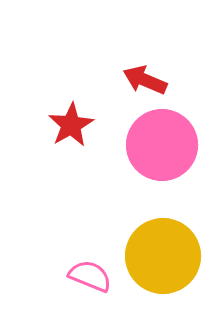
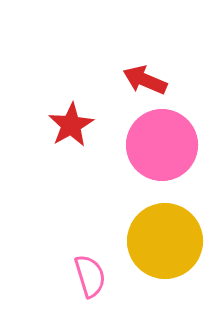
yellow circle: moved 2 px right, 15 px up
pink semicircle: rotated 51 degrees clockwise
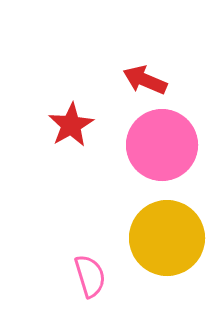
yellow circle: moved 2 px right, 3 px up
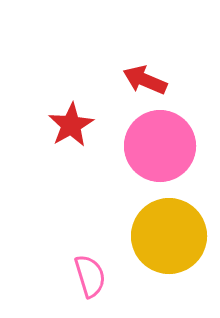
pink circle: moved 2 px left, 1 px down
yellow circle: moved 2 px right, 2 px up
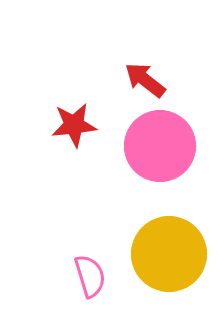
red arrow: rotated 15 degrees clockwise
red star: moved 3 px right; rotated 24 degrees clockwise
yellow circle: moved 18 px down
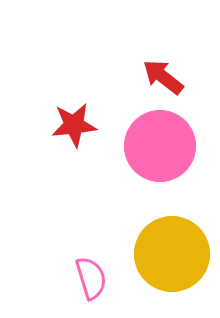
red arrow: moved 18 px right, 3 px up
yellow circle: moved 3 px right
pink semicircle: moved 1 px right, 2 px down
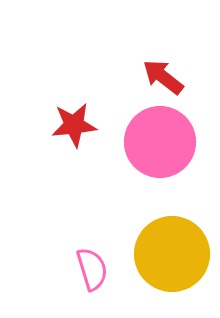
pink circle: moved 4 px up
pink semicircle: moved 1 px right, 9 px up
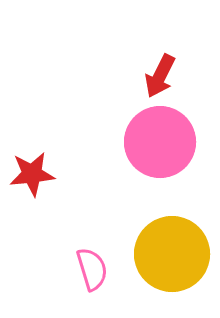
red arrow: moved 3 px left, 1 px up; rotated 102 degrees counterclockwise
red star: moved 42 px left, 49 px down
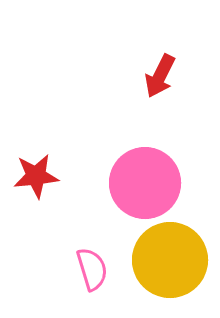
pink circle: moved 15 px left, 41 px down
red star: moved 4 px right, 2 px down
yellow circle: moved 2 px left, 6 px down
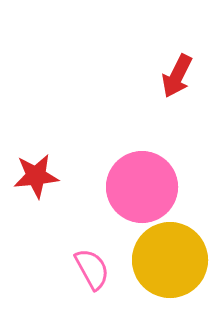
red arrow: moved 17 px right
pink circle: moved 3 px left, 4 px down
pink semicircle: rotated 12 degrees counterclockwise
